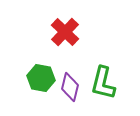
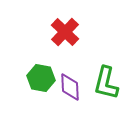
green L-shape: moved 3 px right
purple diamond: rotated 16 degrees counterclockwise
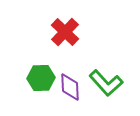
green hexagon: rotated 12 degrees counterclockwise
green L-shape: rotated 56 degrees counterclockwise
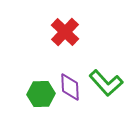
green hexagon: moved 16 px down
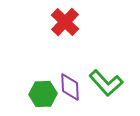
red cross: moved 10 px up
green hexagon: moved 2 px right
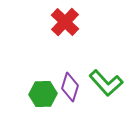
purple diamond: rotated 20 degrees clockwise
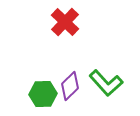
purple diamond: moved 1 px up; rotated 28 degrees clockwise
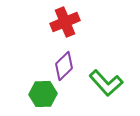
red cross: rotated 24 degrees clockwise
purple diamond: moved 6 px left, 20 px up
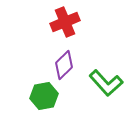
purple diamond: moved 1 px up
green hexagon: moved 1 px right, 2 px down; rotated 8 degrees counterclockwise
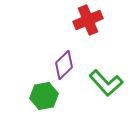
red cross: moved 23 px right, 2 px up
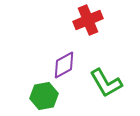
purple diamond: rotated 16 degrees clockwise
green L-shape: rotated 12 degrees clockwise
